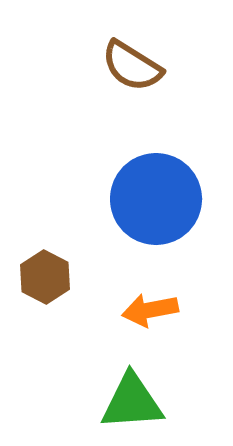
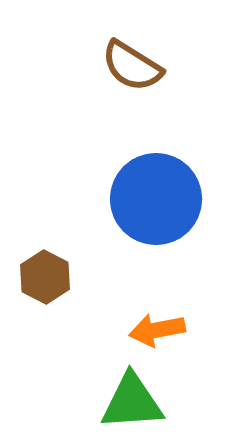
orange arrow: moved 7 px right, 20 px down
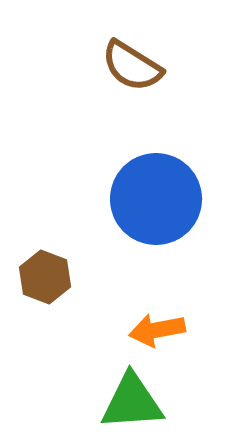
brown hexagon: rotated 6 degrees counterclockwise
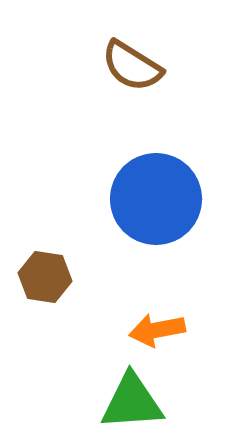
brown hexagon: rotated 12 degrees counterclockwise
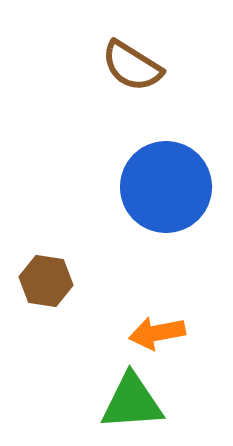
blue circle: moved 10 px right, 12 px up
brown hexagon: moved 1 px right, 4 px down
orange arrow: moved 3 px down
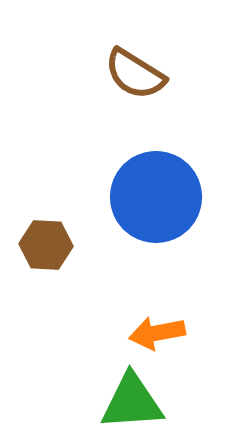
brown semicircle: moved 3 px right, 8 px down
blue circle: moved 10 px left, 10 px down
brown hexagon: moved 36 px up; rotated 6 degrees counterclockwise
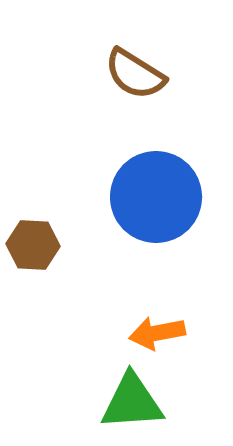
brown hexagon: moved 13 px left
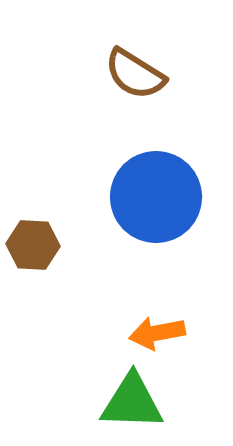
green triangle: rotated 6 degrees clockwise
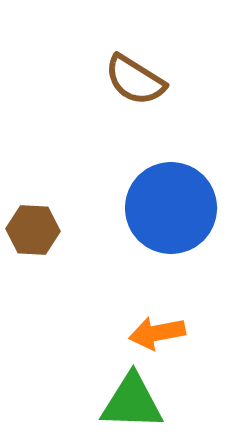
brown semicircle: moved 6 px down
blue circle: moved 15 px right, 11 px down
brown hexagon: moved 15 px up
